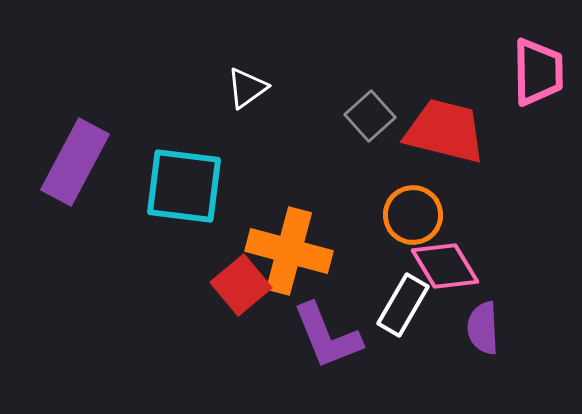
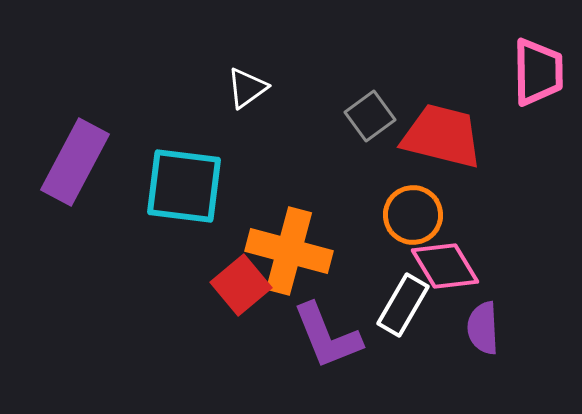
gray square: rotated 6 degrees clockwise
red trapezoid: moved 3 px left, 5 px down
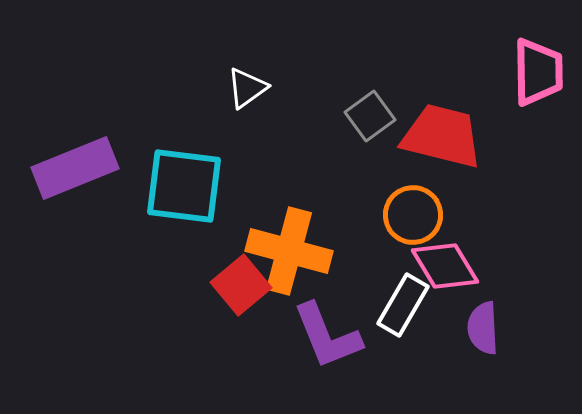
purple rectangle: moved 6 px down; rotated 40 degrees clockwise
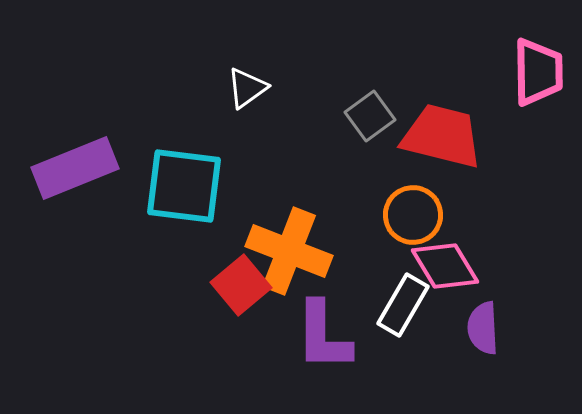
orange cross: rotated 6 degrees clockwise
purple L-shape: moved 4 px left; rotated 22 degrees clockwise
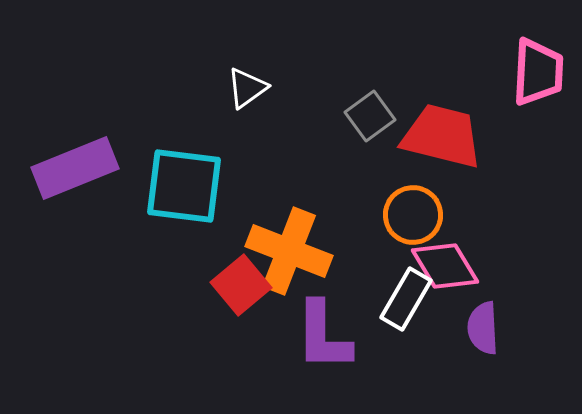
pink trapezoid: rotated 4 degrees clockwise
white rectangle: moved 3 px right, 6 px up
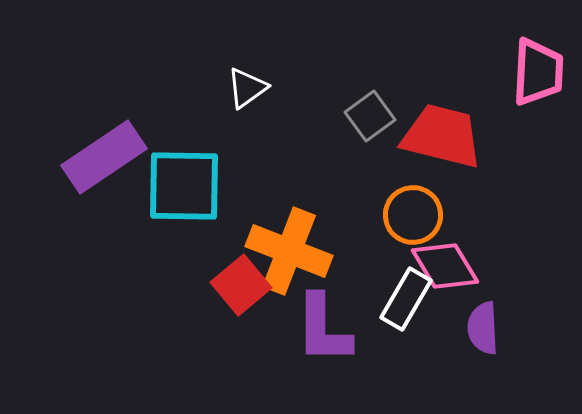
purple rectangle: moved 29 px right, 11 px up; rotated 12 degrees counterclockwise
cyan square: rotated 6 degrees counterclockwise
purple L-shape: moved 7 px up
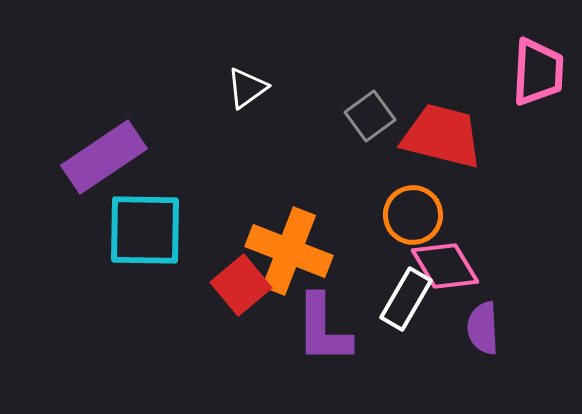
cyan square: moved 39 px left, 44 px down
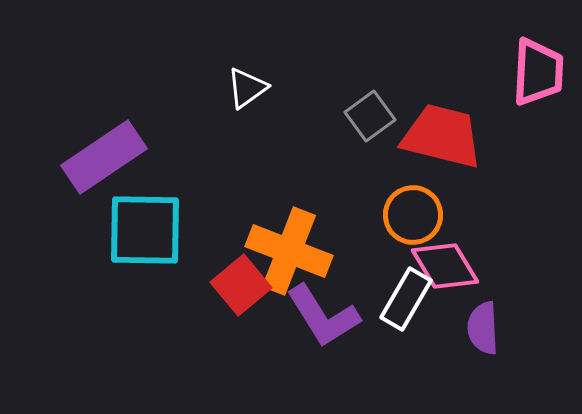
purple L-shape: moved 13 px up; rotated 32 degrees counterclockwise
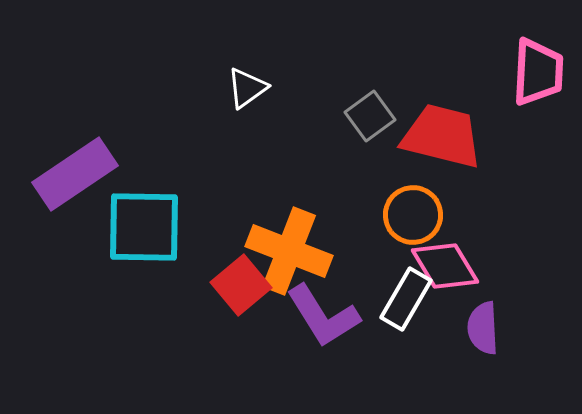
purple rectangle: moved 29 px left, 17 px down
cyan square: moved 1 px left, 3 px up
